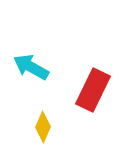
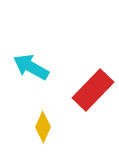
red rectangle: rotated 18 degrees clockwise
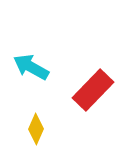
yellow diamond: moved 7 px left, 2 px down
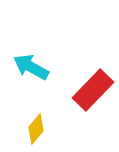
yellow diamond: rotated 16 degrees clockwise
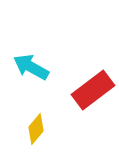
red rectangle: rotated 9 degrees clockwise
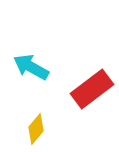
red rectangle: moved 1 px left, 1 px up
